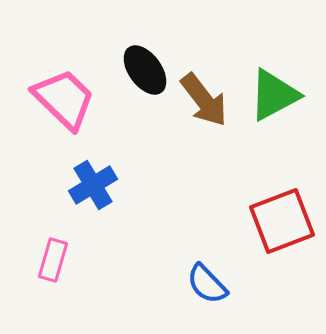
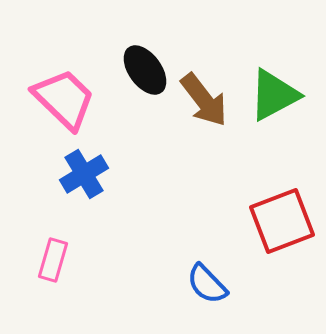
blue cross: moved 9 px left, 11 px up
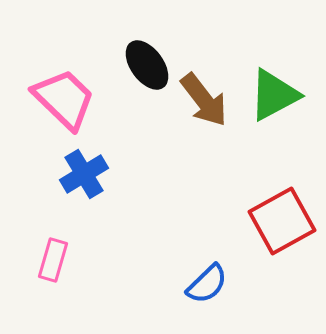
black ellipse: moved 2 px right, 5 px up
red square: rotated 8 degrees counterclockwise
blue semicircle: rotated 90 degrees counterclockwise
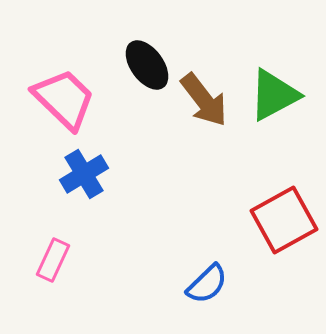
red square: moved 2 px right, 1 px up
pink rectangle: rotated 9 degrees clockwise
